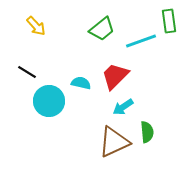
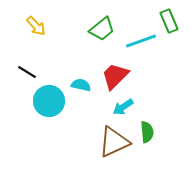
green rectangle: rotated 15 degrees counterclockwise
cyan semicircle: moved 2 px down
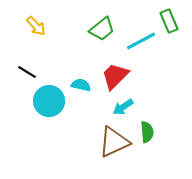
cyan line: rotated 8 degrees counterclockwise
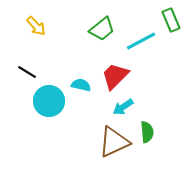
green rectangle: moved 2 px right, 1 px up
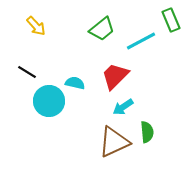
cyan semicircle: moved 6 px left, 2 px up
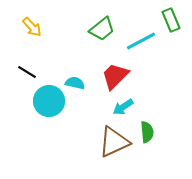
yellow arrow: moved 4 px left, 1 px down
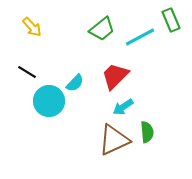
cyan line: moved 1 px left, 4 px up
cyan semicircle: rotated 120 degrees clockwise
brown triangle: moved 2 px up
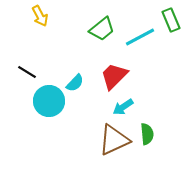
yellow arrow: moved 8 px right, 11 px up; rotated 15 degrees clockwise
red trapezoid: moved 1 px left
green semicircle: moved 2 px down
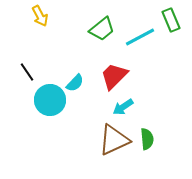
black line: rotated 24 degrees clockwise
cyan circle: moved 1 px right, 1 px up
green semicircle: moved 5 px down
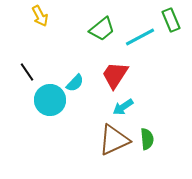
red trapezoid: moved 1 px right, 1 px up; rotated 12 degrees counterclockwise
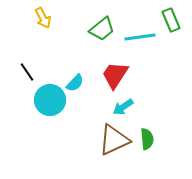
yellow arrow: moved 3 px right, 2 px down
cyan line: rotated 20 degrees clockwise
